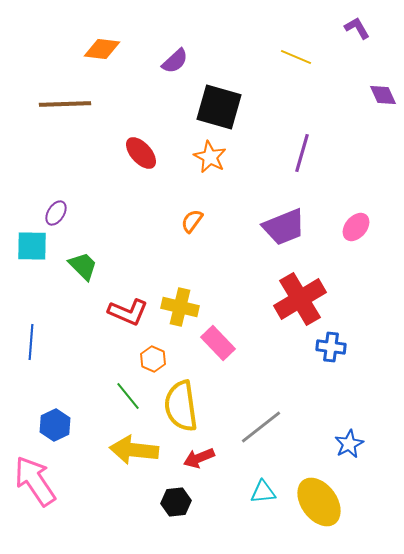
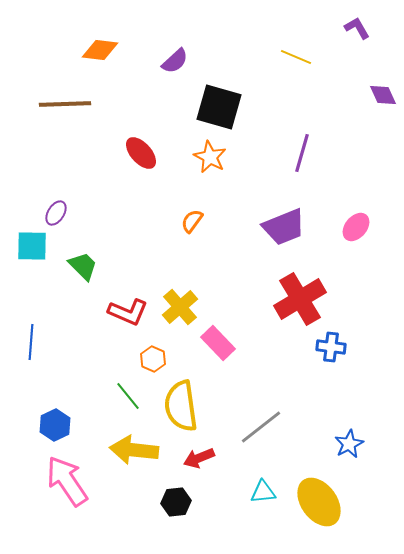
orange diamond: moved 2 px left, 1 px down
yellow cross: rotated 36 degrees clockwise
pink arrow: moved 32 px right
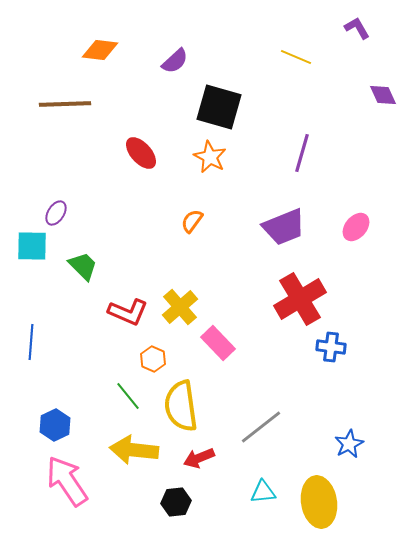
yellow ellipse: rotated 27 degrees clockwise
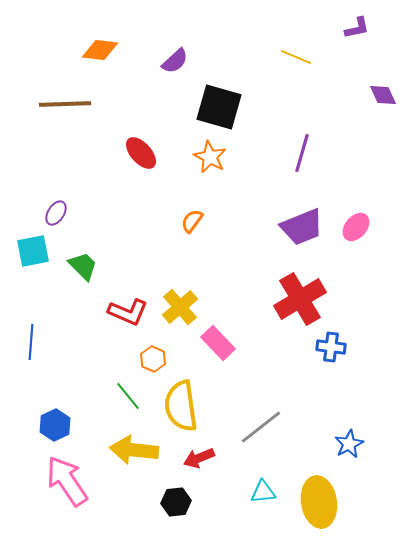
purple L-shape: rotated 108 degrees clockwise
purple trapezoid: moved 18 px right
cyan square: moved 1 px right, 5 px down; rotated 12 degrees counterclockwise
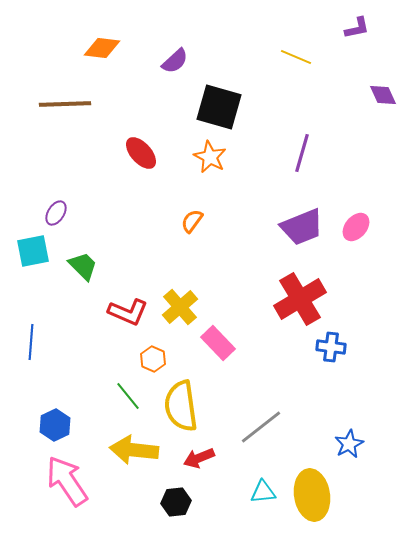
orange diamond: moved 2 px right, 2 px up
yellow ellipse: moved 7 px left, 7 px up
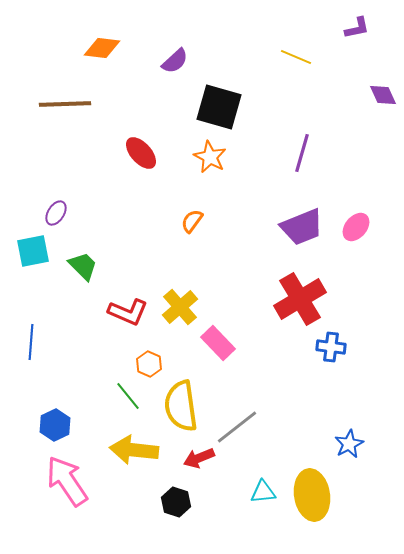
orange hexagon: moved 4 px left, 5 px down
gray line: moved 24 px left
black hexagon: rotated 24 degrees clockwise
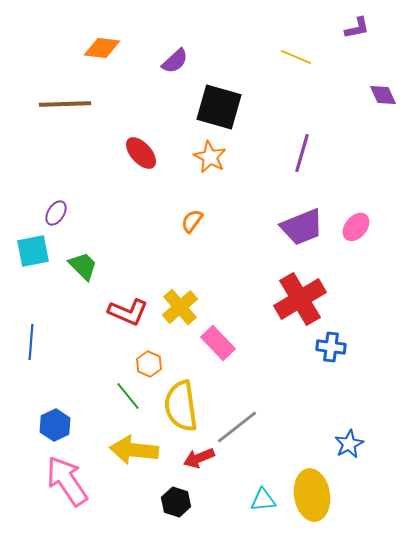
cyan triangle: moved 8 px down
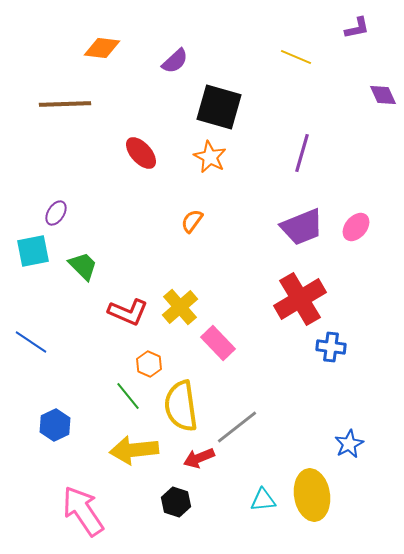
blue line: rotated 60 degrees counterclockwise
yellow arrow: rotated 12 degrees counterclockwise
pink arrow: moved 16 px right, 30 px down
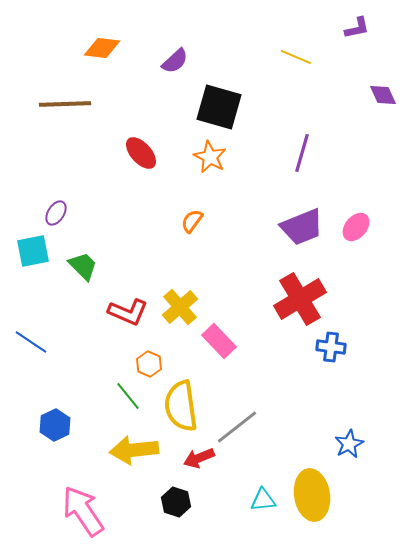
pink rectangle: moved 1 px right, 2 px up
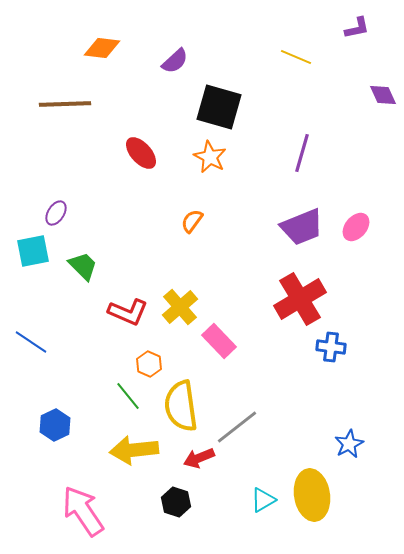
cyan triangle: rotated 24 degrees counterclockwise
